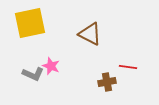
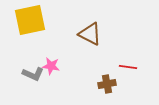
yellow square: moved 3 px up
pink star: rotated 12 degrees counterclockwise
brown cross: moved 2 px down
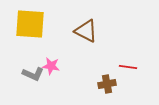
yellow square: moved 4 px down; rotated 16 degrees clockwise
brown triangle: moved 4 px left, 3 px up
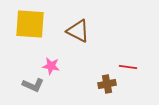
brown triangle: moved 8 px left
gray L-shape: moved 11 px down
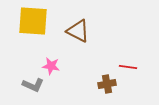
yellow square: moved 3 px right, 3 px up
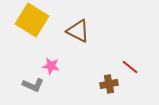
yellow square: moved 1 px left, 1 px up; rotated 28 degrees clockwise
red line: moved 2 px right; rotated 30 degrees clockwise
brown cross: moved 2 px right
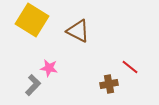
pink star: moved 2 px left, 2 px down
gray L-shape: rotated 70 degrees counterclockwise
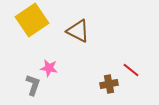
yellow square: rotated 24 degrees clockwise
red line: moved 1 px right, 3 px down
gray L-shape: rotated 25 degrees counterclockwise
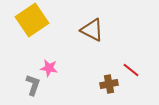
brown triangle: moved 14 px right, 1 px up
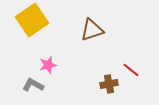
brown triangle: rotated 45 degrees counterclockwise
pink star: moved 1 px left, 3 px up; rotated 24 degrees counterclockwise
gray L-shape: rotated 80 degrees counterclockwise
